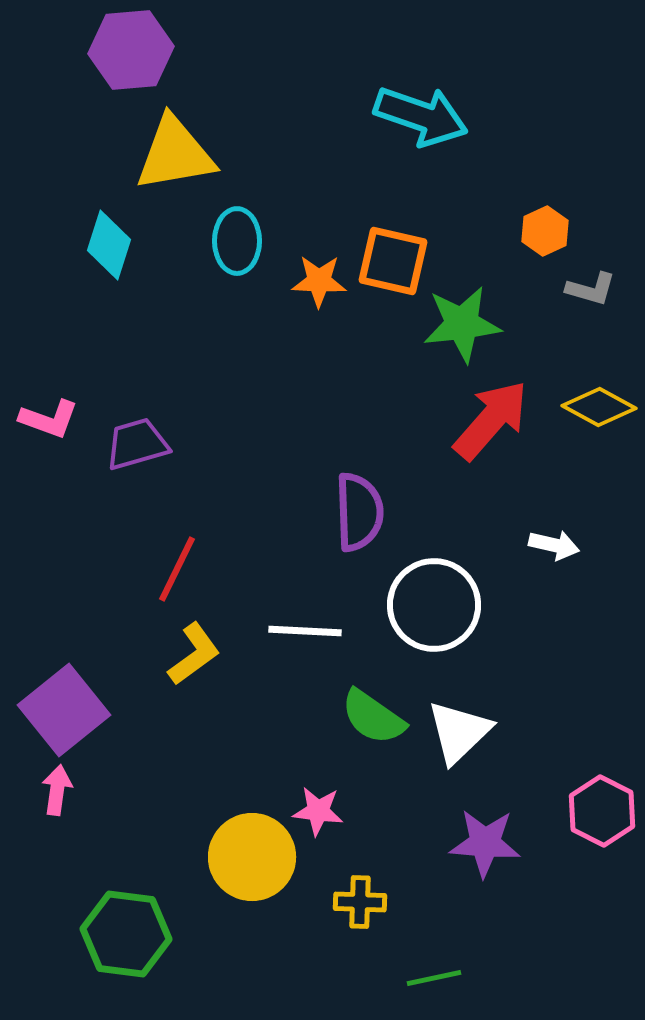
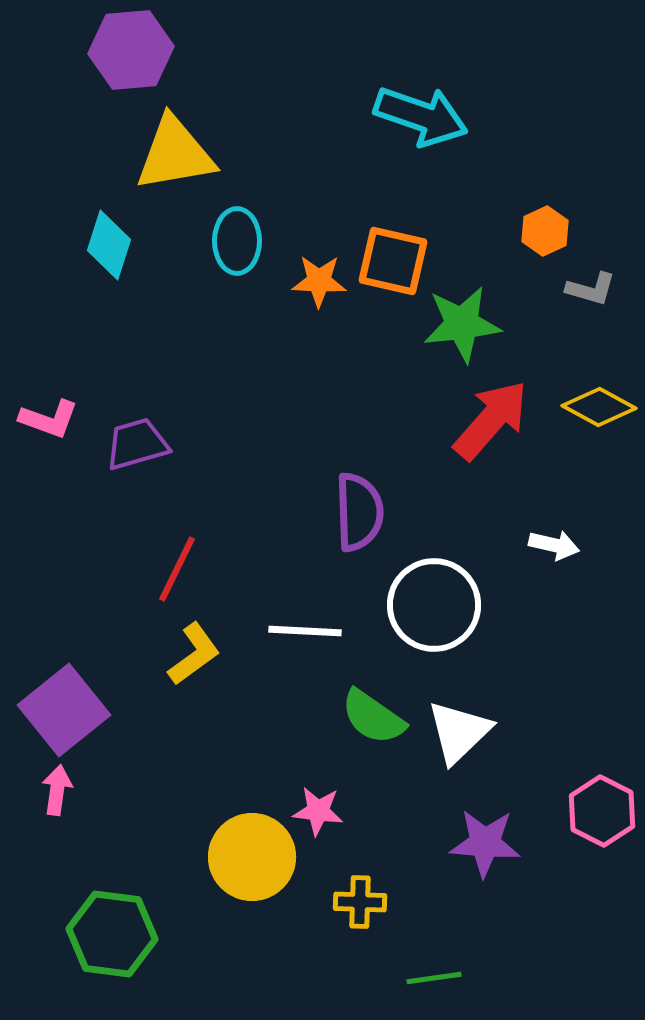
green hexagon: moved 14 px left
green line: rotated 4 degrees clockwise
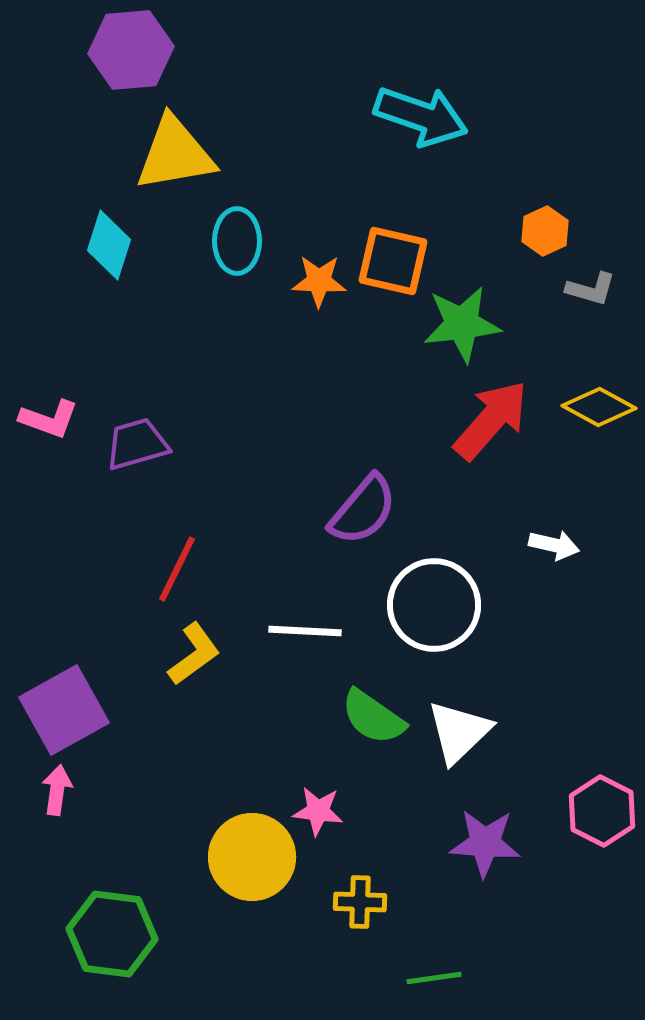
purple semicircle: moved 4 px right, 2 px up; rotated 42 degrees clockwise
purple square: rotated 10 degrees clockwise
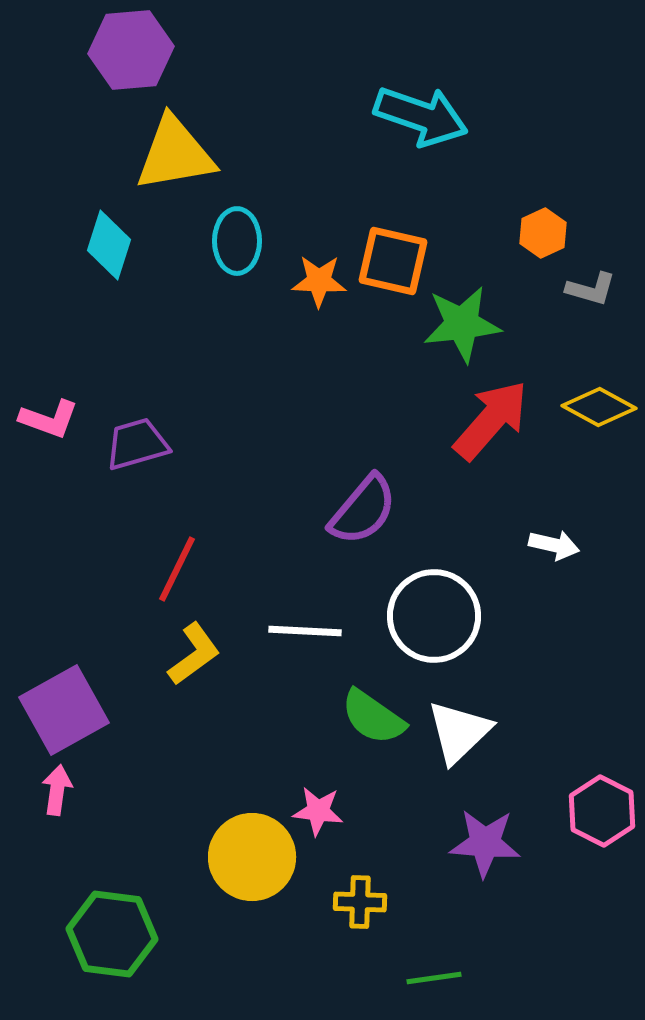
orange hexagon: moved 2 px left, 2 px down
white circle: moved 11 px down
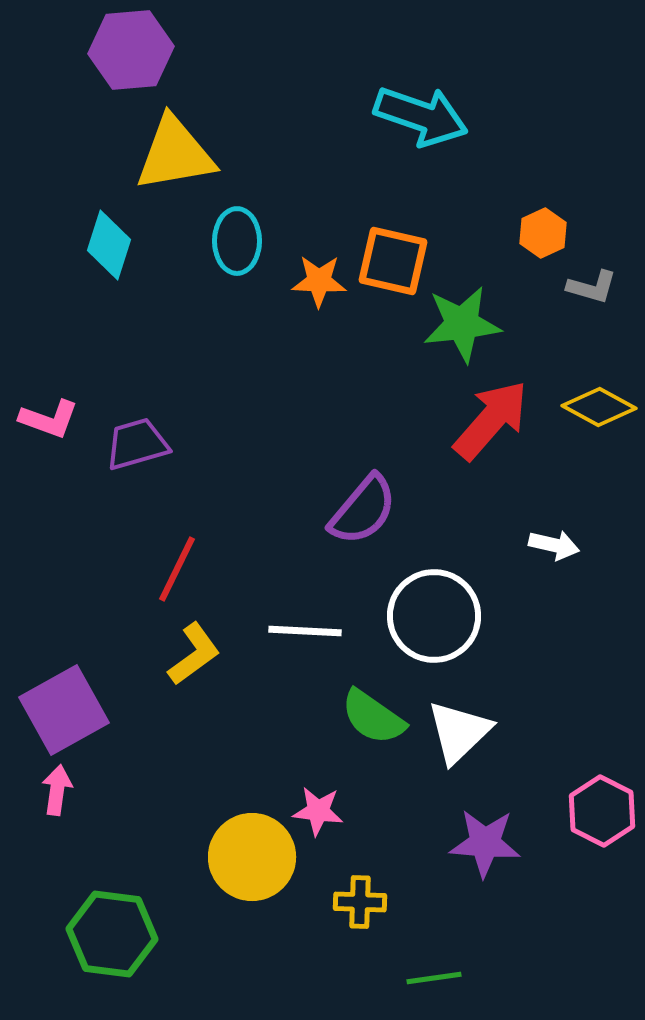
gray L-shape: moved 1 px right, 2 px up
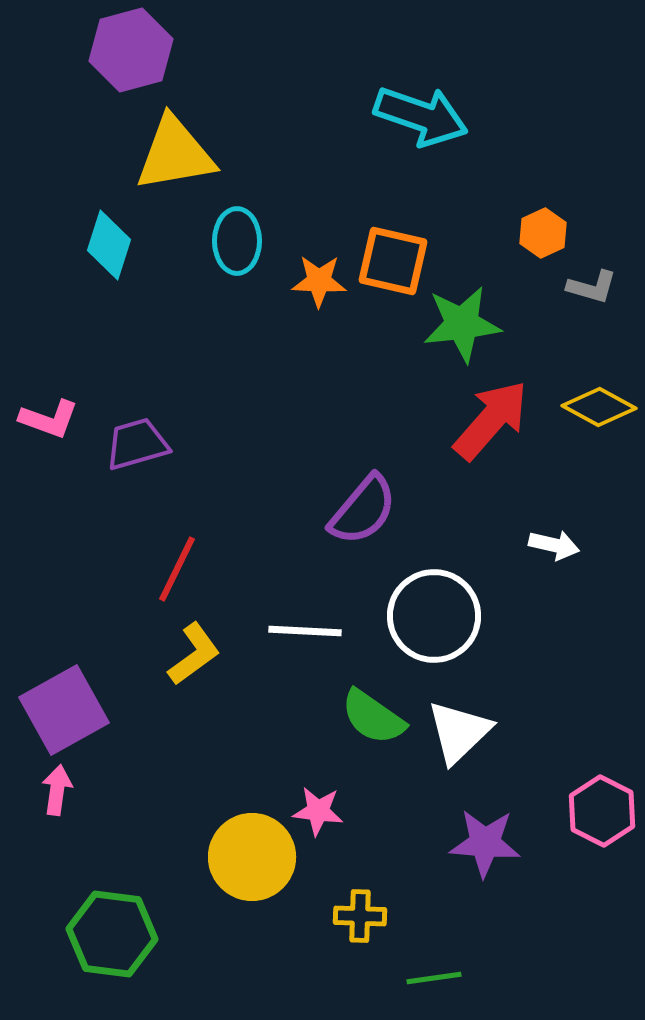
purple hexagon: rotated 10 degrees counterclockwise
yellow cross: moved 14 px down
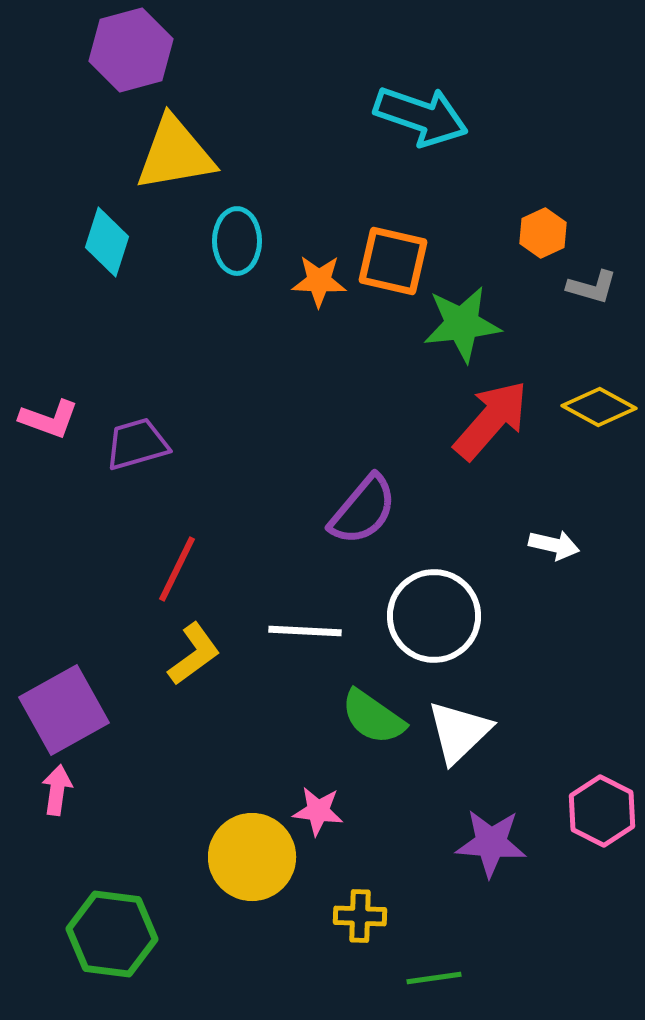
cyan diamond: moved 2 px left, 3 px up
purple star: moved 6 px right
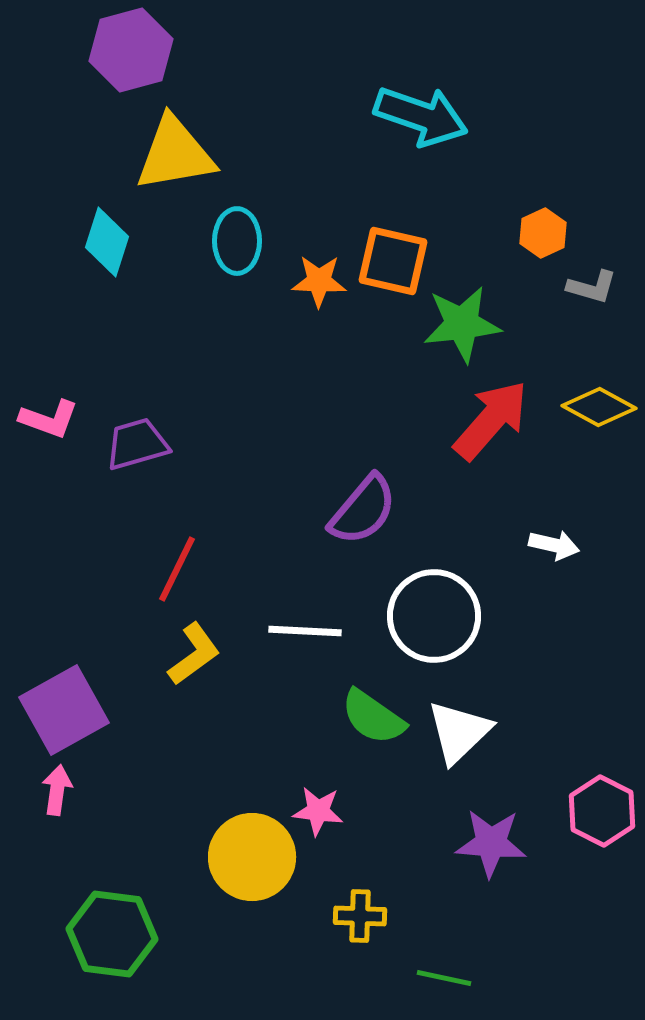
green line: moved 10 px right; rotated 20 degrees clockwise
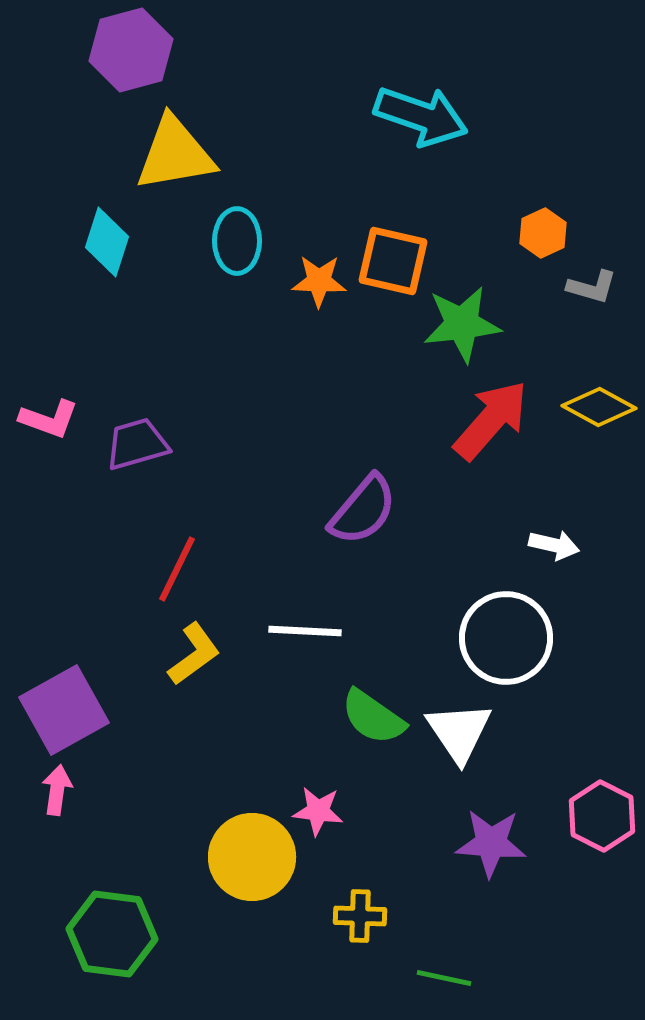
white circle: moved 72 px right, 22 px down
white triangle: rotated 20 degrees counterclockwise
pink hexagon: moved 5 px down
